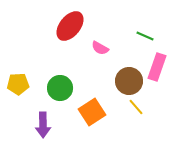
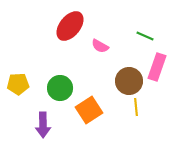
pink semicircle: moved 2 px up
yellow line: rotated 36 degrees clockwise
orange square: moved 3 px left, 2 px up
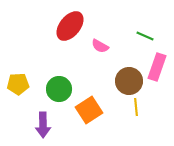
green circle: moved 1 px left, 1 px down
